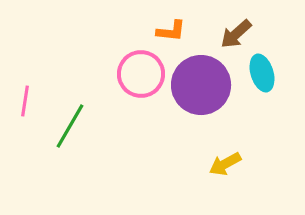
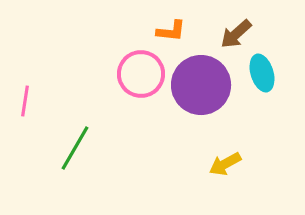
green line: moved 5 px right, 22 px down
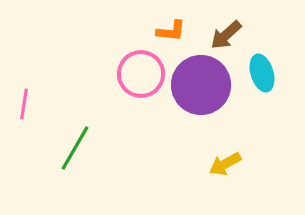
brown arrow: moved 10 px left, 1 px down
pink line: moved 1 px left, 3 px down
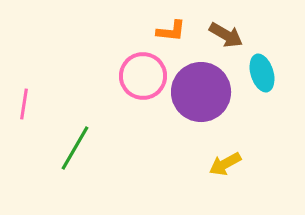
brown arrow: rotated 108 degrees counterclockwise
pink circle: moved 2 px right, 2 px down
purple circle: moved 7 px down
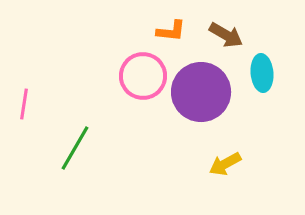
cyan ellipse: rotated 12 degrees clockwise
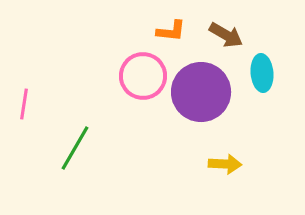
yellow arrow: rotated 148 degrees counterclockwise
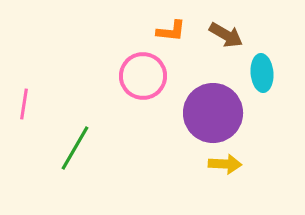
purple circle: moved 12 px right, 21 px down
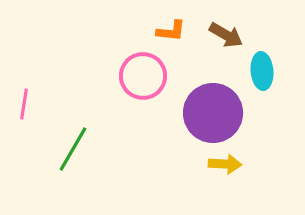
cyan ellipse: moved 2 px up
green line: moved 2 px left, 1 px down
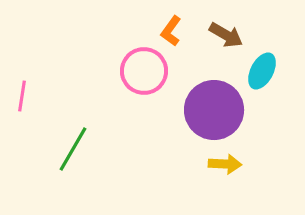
orange L-shape: rotated 120 degrees clockwise
cyan ellipse: rotated 33 degrees clockwise
pink circle: moved 1 px right, 5 px up
pink line: moved 2 px left, 8 px up
purple circle: moved 1 px right, 3 px up
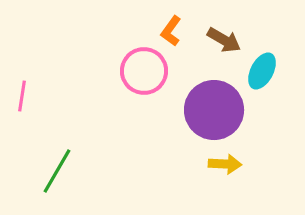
brown arrow: moved 2 px left, 5 px down
green line: moved 16 px left, 22 px down
